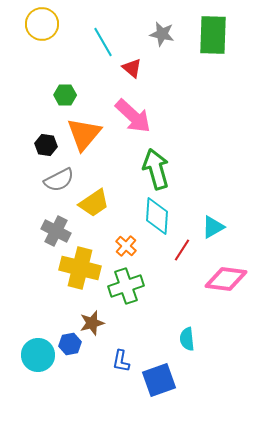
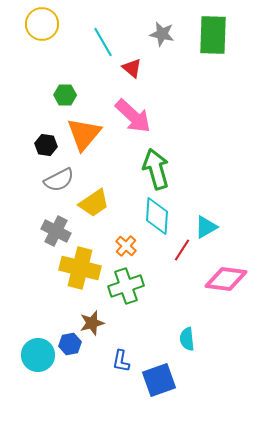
cyan triangle: moved 7 px left
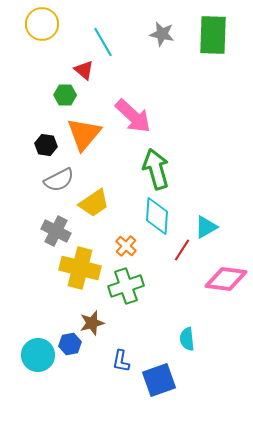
red triangle: moved 48 px left, 2 px down
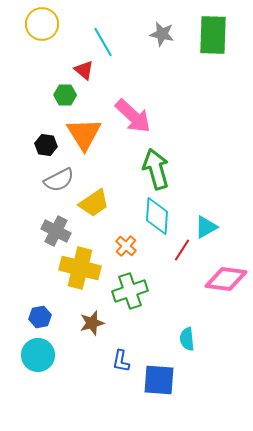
orange triangle: rotated 12 degrees counterclockwise
green cross: moved 4 px right, 5 px down
blue hexagon: moved 30 px left, 27 px up
blue square: rotated 24 degrees clockwise
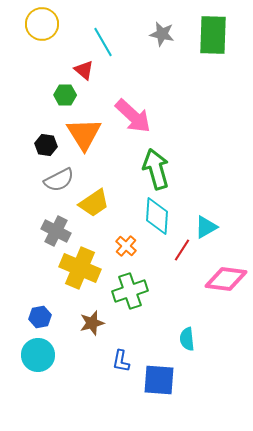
yellow cross: rotated 9 degrees clockwise
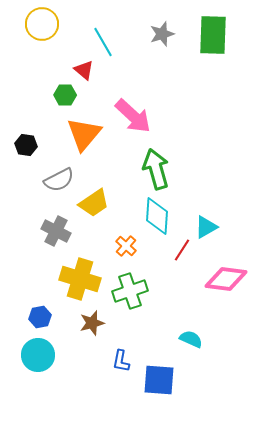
gray star: rotated 30 degrees counterclockwise
orange triangle: rotated 12 degrees clockwise
black hexagon: moved 20 px left
yellow cross: moved 11 px down; rotated 6 degrees counterclockwise
cyan semicircle: moved 4 px right; rotated 120 degrees clockwise
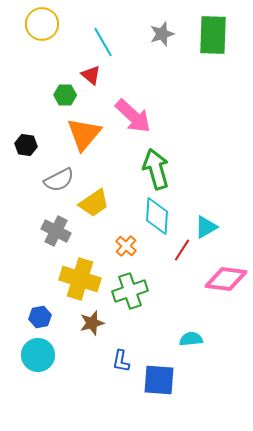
red triangle: moved 7 px right, 5 px down
cyan semicircle: rotated 30 degrees counterclockwise
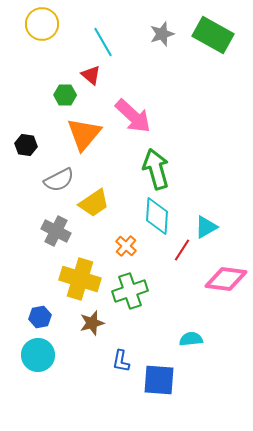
green rectangle: rotated 63 degrees counterclockwise
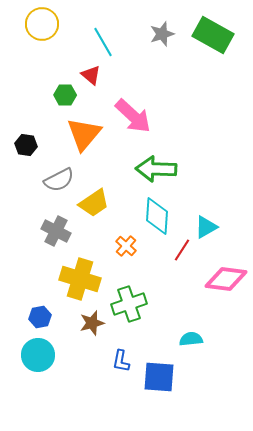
green arrow: rotated 72 degrees counterclockwise
green cross: moved 1 px left, 13 px down
blue square: moved 3 px up
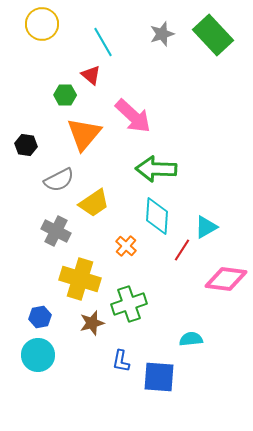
green rectangle: rotated 18 degrees clockwise
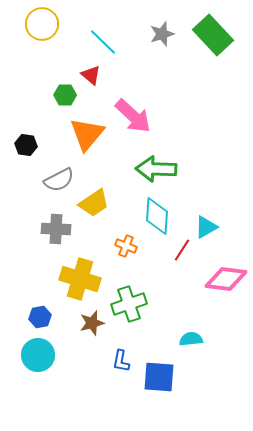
cyan line: rotated 16 degrees counterclockwise
orange triangle: moved 3 px right
gray cross: moved 2 px up; rotated 24 degrees counterclockwise
orange cross: rotated 20 degrees counterclockwise
